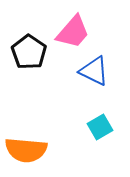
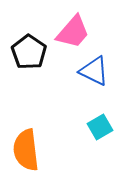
orange semicircle: rotated 78 degrees clockwise
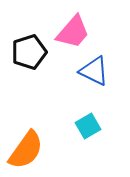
black pentagon: rotated 20 degrees clockwise
cyan square: moved 12 px left, 1 px up
orange semicircle: rotated 138 degrees counterclockwise
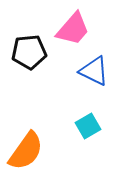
pink trapezoid: moved 3 px up
black pentagon: rotated 12 degrees clockwise
orange semicircle: moved 1 px down
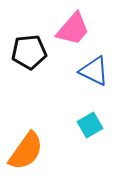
cyan square: moved 2 px right, 1 px up
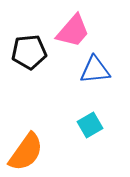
pink trapezoid: moved 2 px down
blue triangle: moved 1 px right, 1 px up; rotated 32 degrees counterclockwise
orange semicircle: moved 1 px down
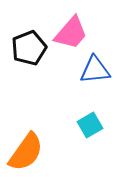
pink trapezoid: moved 2 px left, 2 px down
black pentagon: moved 4 px up; rotated 16 degrees counterclockwise
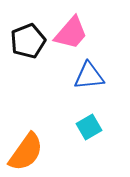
black pentagon: moved 1 px left, 7 px up
blue triangle: moved 6 px left, 6 px down
cyan square: moved 1 px left, 2 px down
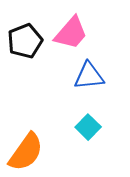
black pentagon: moved 3 px left
cyan square: moved 1 px left; rotated 15 degrees counterclockwise
